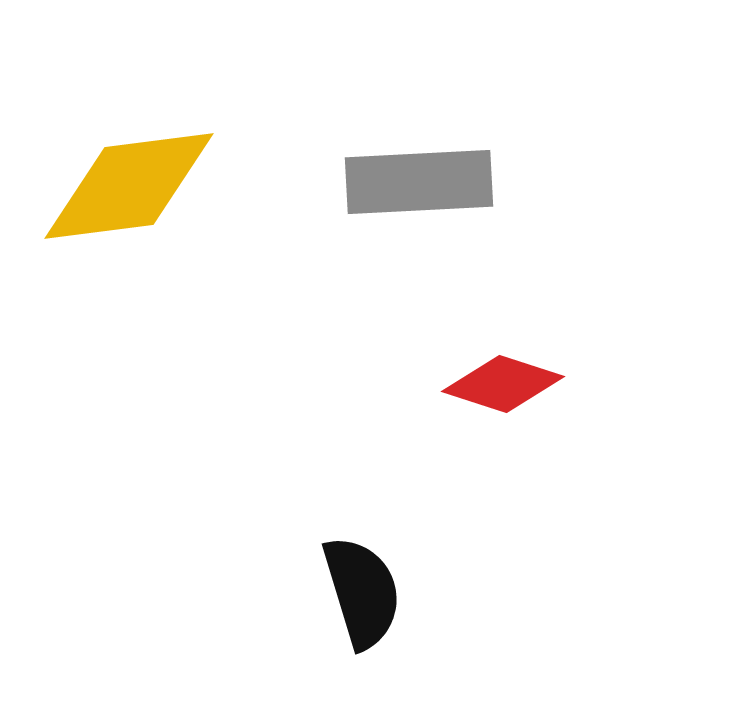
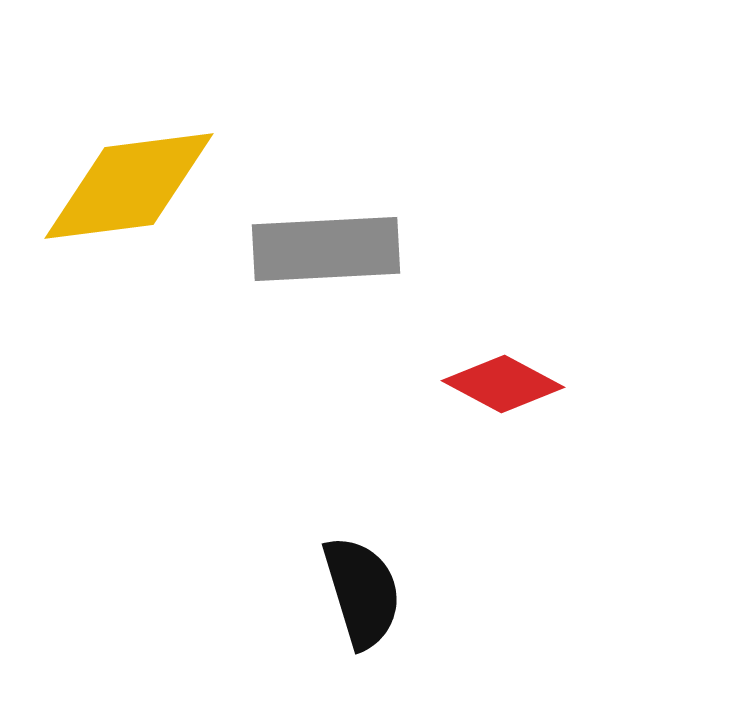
gray rectangle: moved 93 px left, 67 px down
red diamond: rotated 10 degrees clockwise
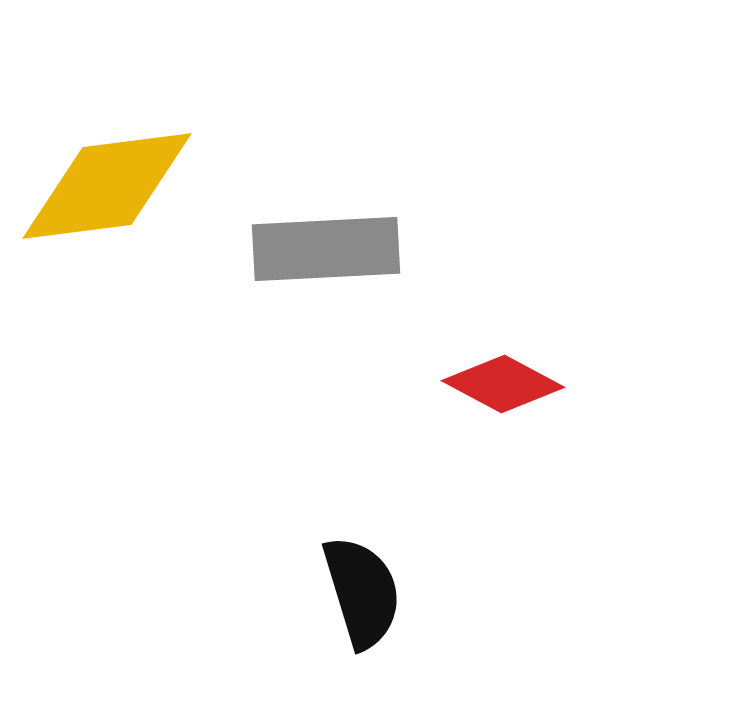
yellow diamond: moved 22 px left
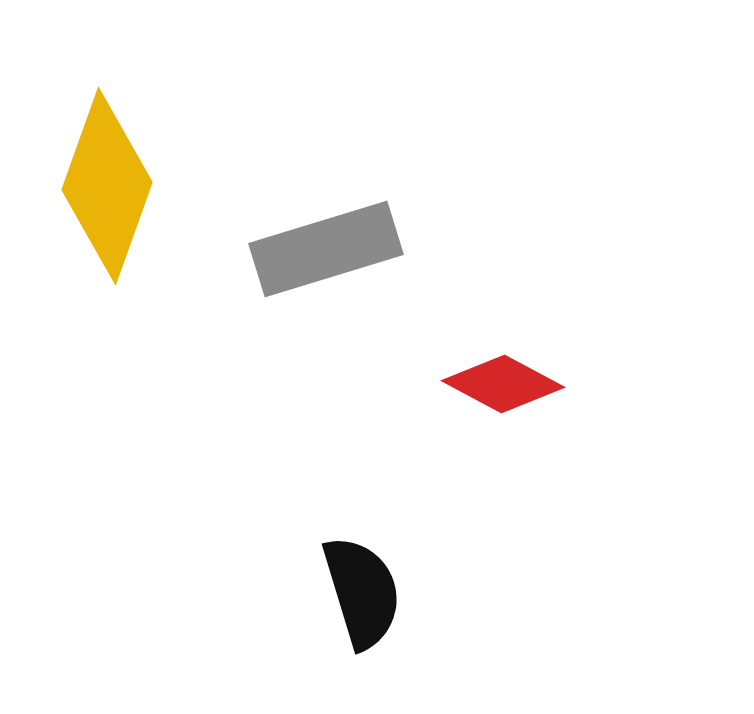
yellow diamond: rotated 63 degrees counterclockwise
gray rectangle: rotated 14 degrees counterclockwise
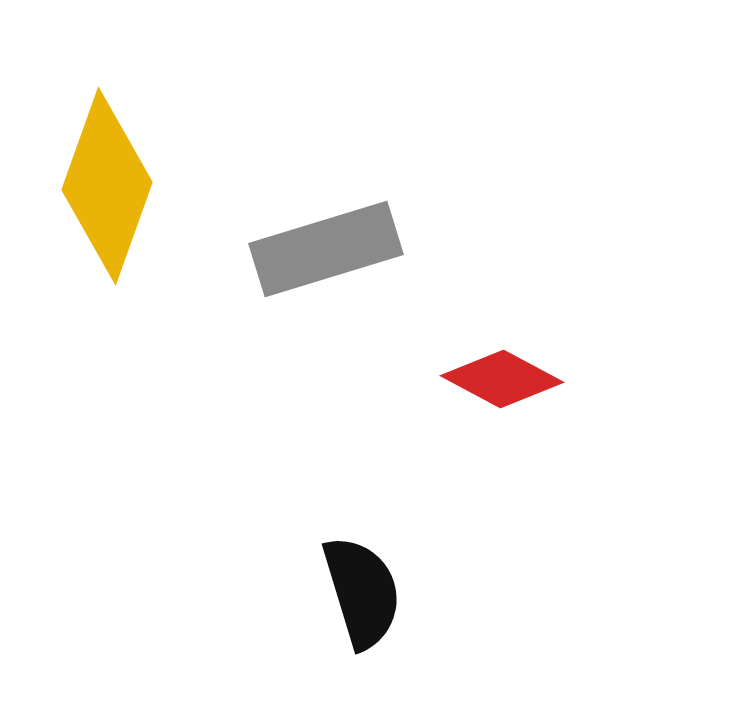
red diamond: moved 1 px left, 5 px up
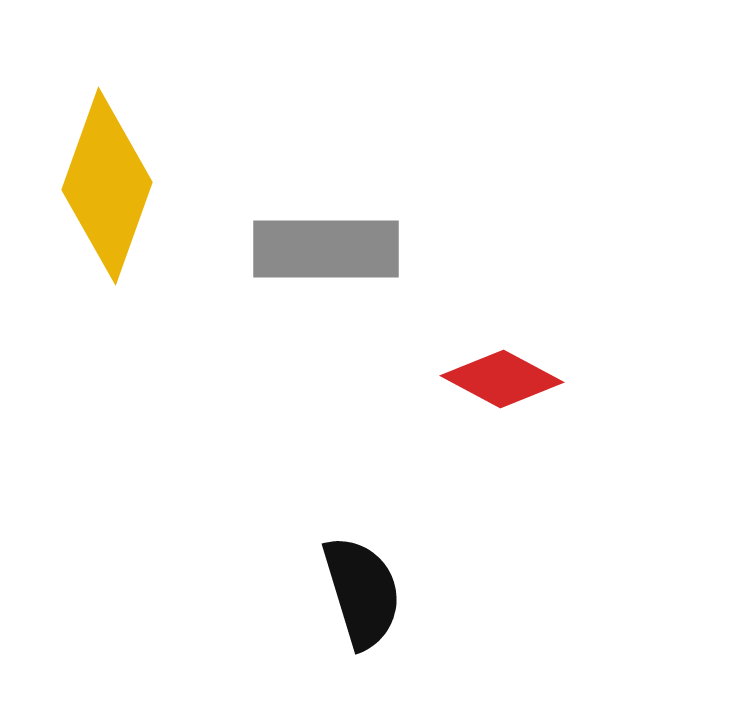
gray rectangle: rotated 17 degrees clockwise
